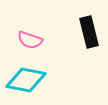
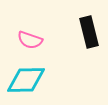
cyan diamond: rotated 12 degrees counterclockwise
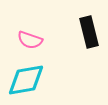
cyan diamond: rotated 9 degrees counterclockwise
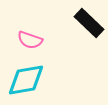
black rectangle: moved 9 px up; rotated 32 degrees counterclockwise
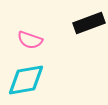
black rectangle: rotated 64 degrees counterclockwise
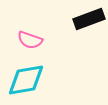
black rectangle: moved 4 px up
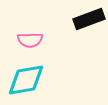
pink semicircle: rotated 20 degrees counterclockwise
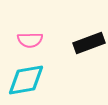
black rectangle: moved 24 px down
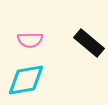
black rectangle: rotated 60 degrees clockwise
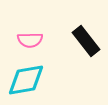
black rectangle: moved 3 px left, 2 px up; rotated 12 degrees clockwise
